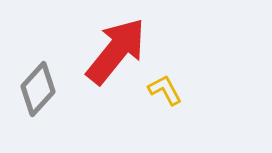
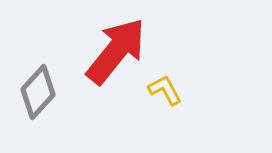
gray diamond: moved 3 px down
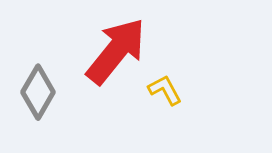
gray diamond: rotated 12 degrees counterclockwise
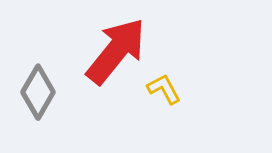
yellow L-shape: moved 1 px left, 1 px up
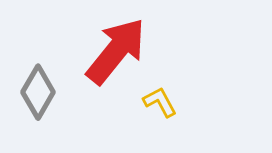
yellow L-shape: moved 4 px left, 13 px down
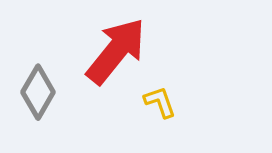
yellow L-shape: rotated 9 degrees clockwise
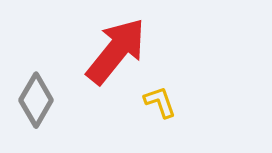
gray diamond: moved 2 px left, 8 px down
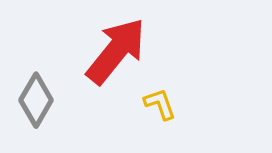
yellow L-shape: moved 2 px down
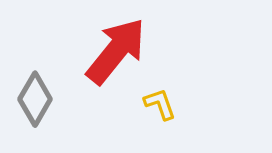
gray diamond: moved 1 px left, 1 px up
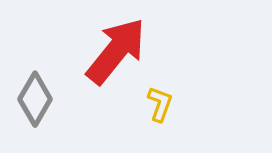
yellow L-shape: rotated 39 degrees clockwise
